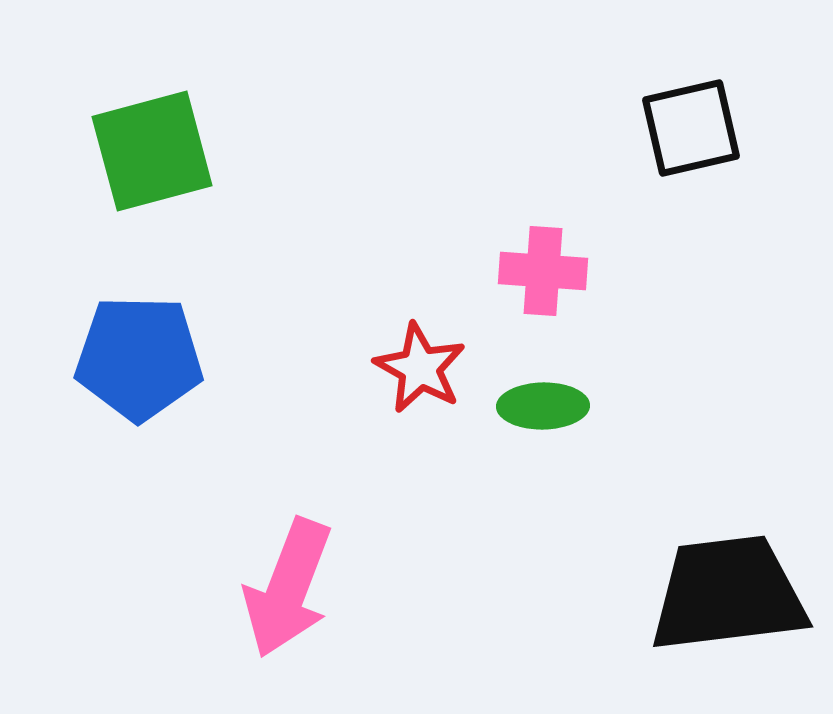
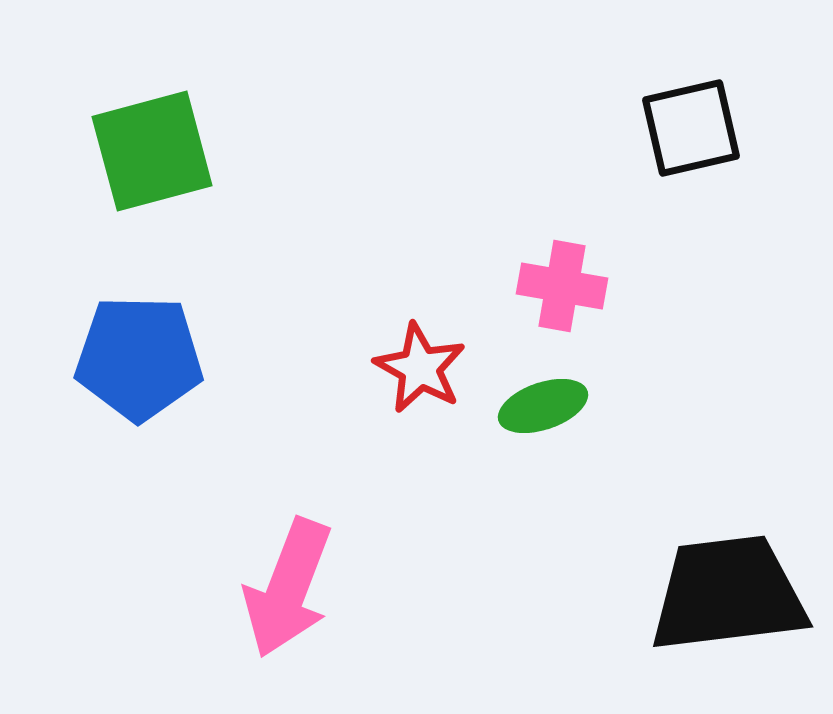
pink cross: moved 19 px right, 15 px down; rotated 6 degrees clockwise
green ellipse: rotated 18 degrees counterclockwise
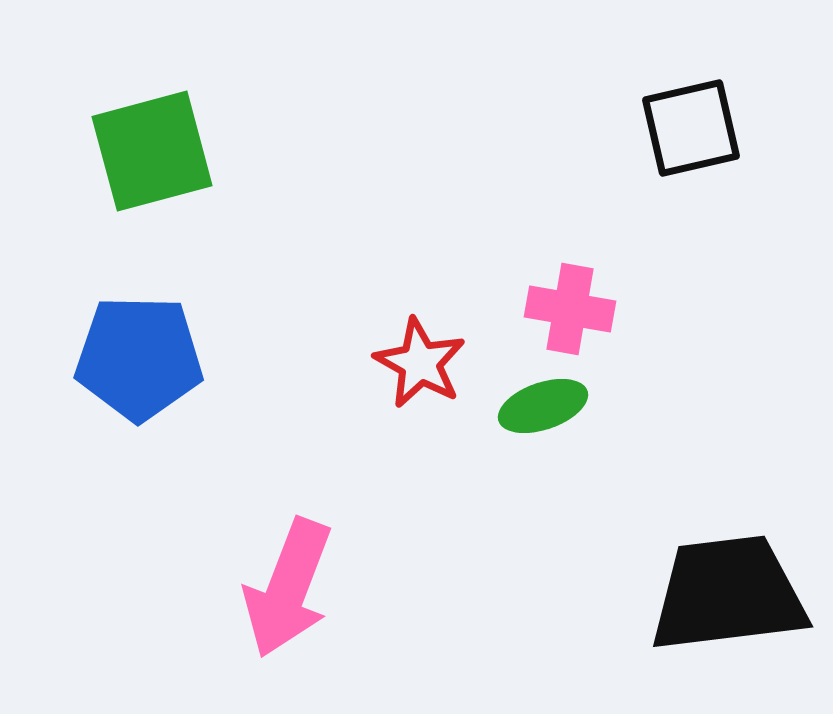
pink cross: moved 8 px right, 23 px down
red star: moved 5 px up
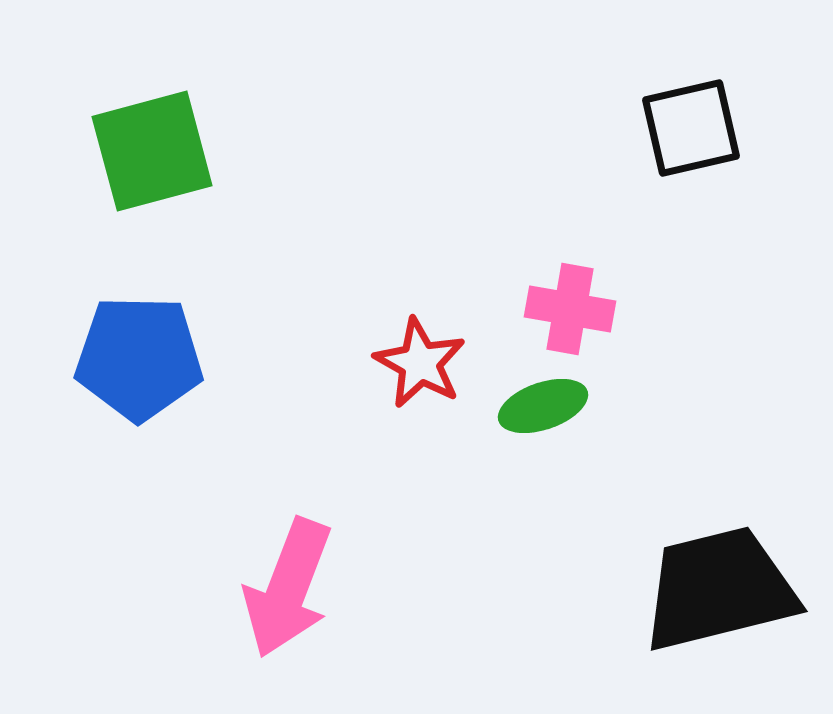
black trapezoid: moved 9 px left, 5 px up; rotated 7 degrees counterclockwise
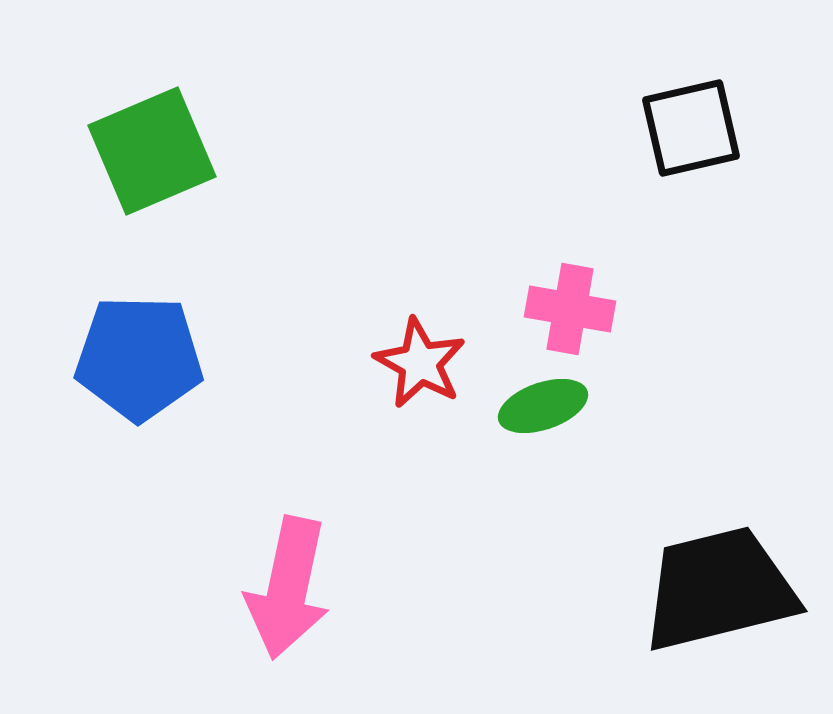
green square: rotated 8 degrees counterclockwise
pink arrow: rotated 9 degrees counterclockwise
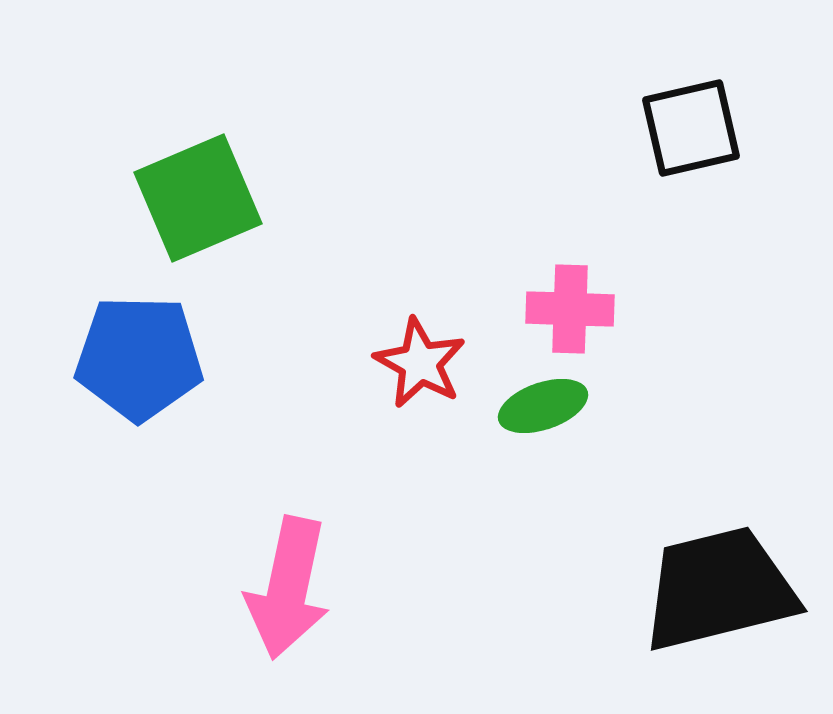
green square: moved 46 px right, 47 px down
pink cross: rotated 8 degrees counterclockwise
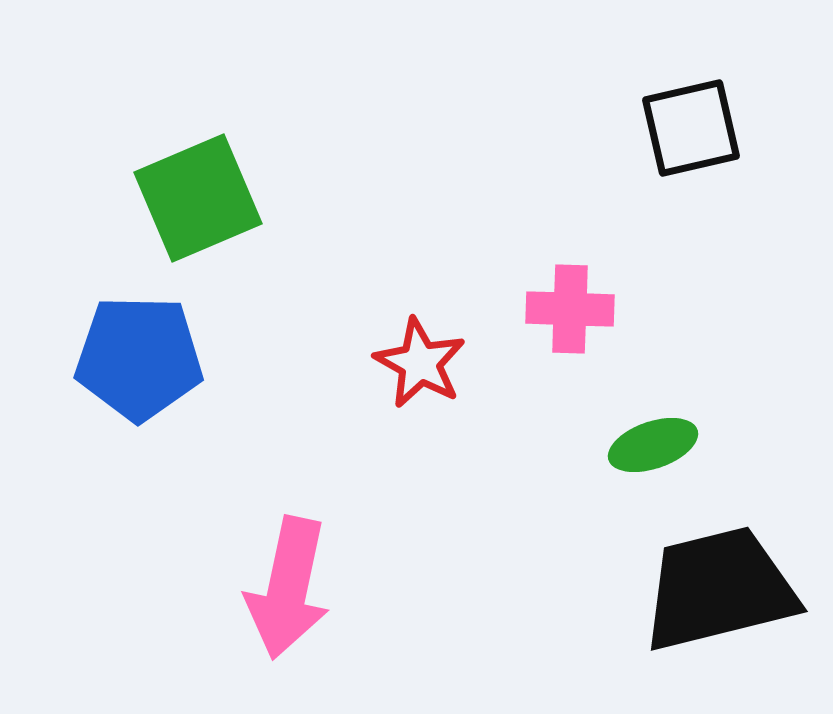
green ellipse: moved 110 px right, 39 px down
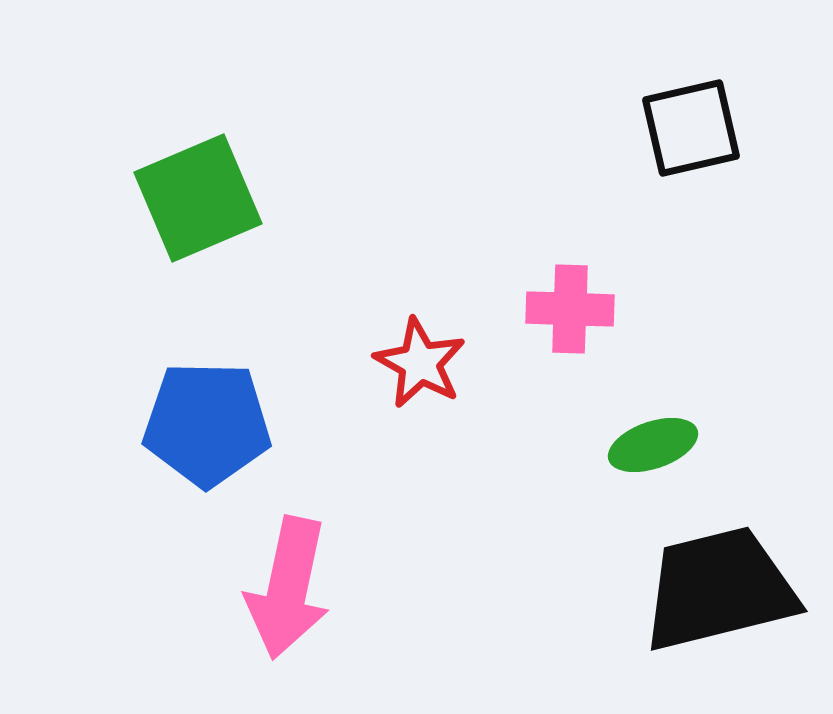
blue pentagon: moved 68 px right, 66 px down
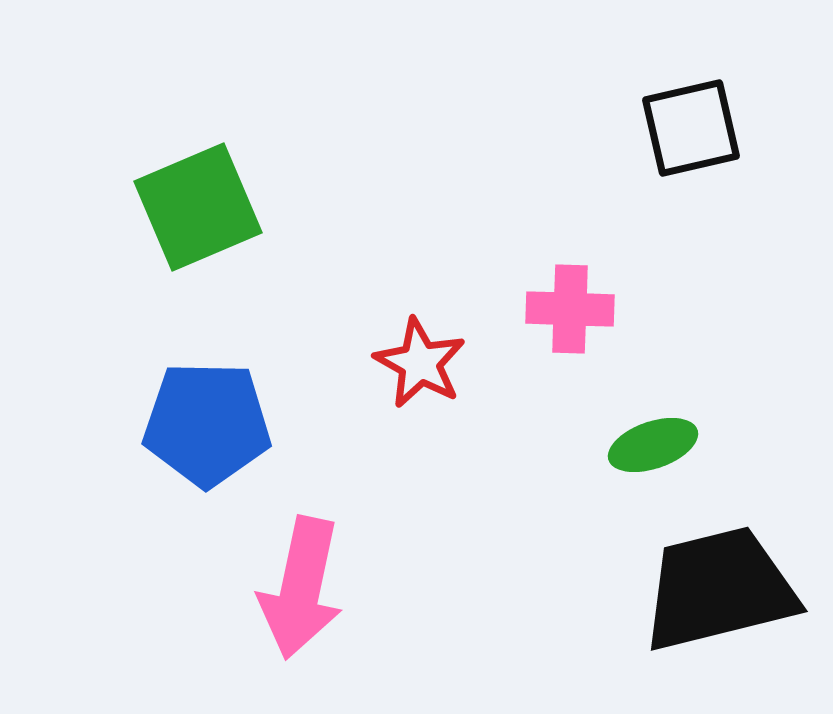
green square: moved 9 px down
pink arrow: moved 13 px right
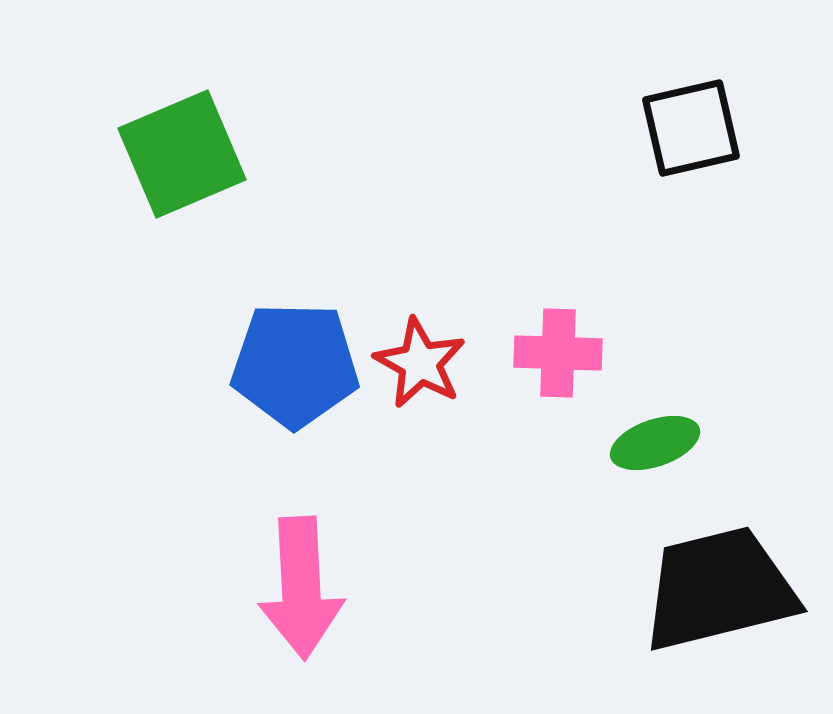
green square: moved 16 px left, 53 px up
pink cross: moved 12 px left, 44 px down
blue pentagon: moved 88 px right, 59 px up
green ellipse: moved 2 px right, 2 px up
pink arrow: rotated 15 degrees counterclockwise
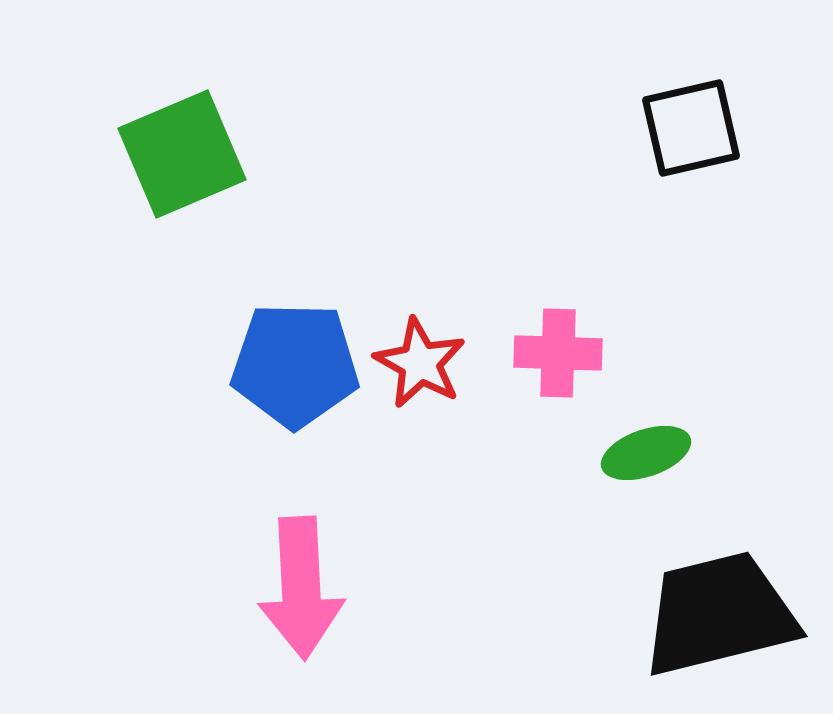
green ellipse: moved 9 px left, 10 px down
black trapezoid: moved 25 px down
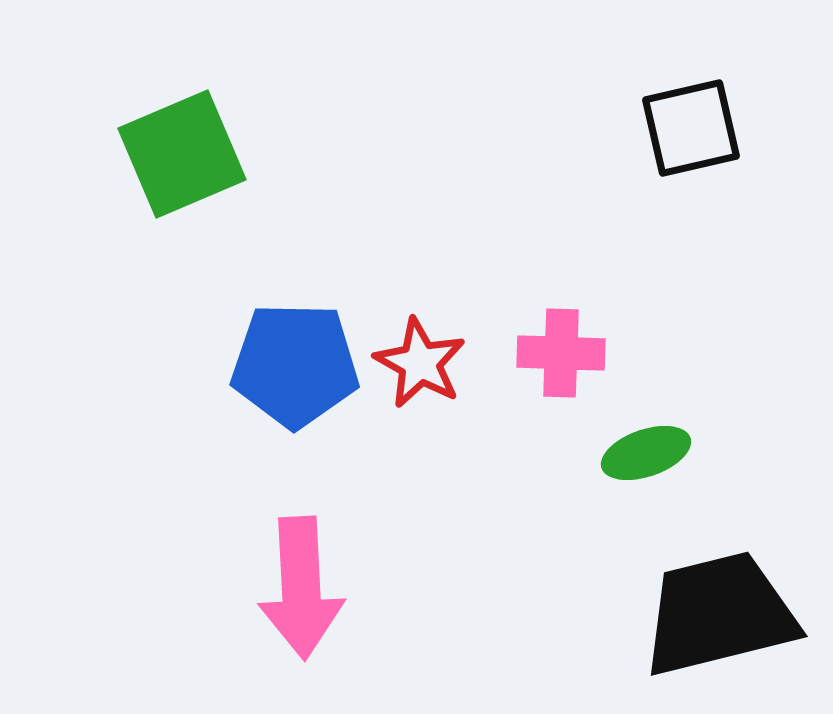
pink cross: moved 3 px right
